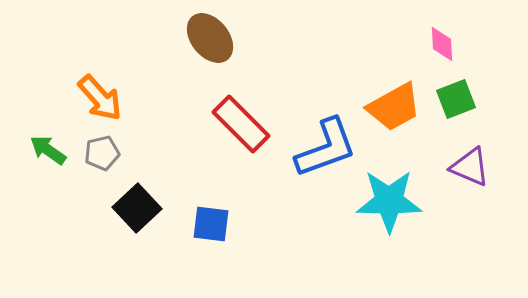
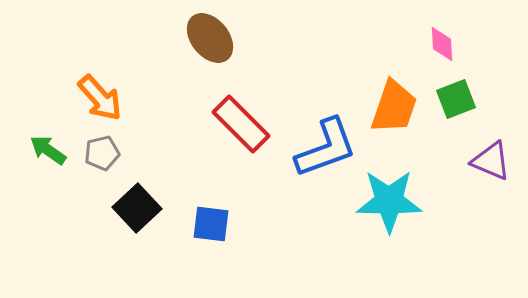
orange trapezoid: rotated 42 degrees counterclockwise
purple triangle: moved 21 px right, 6 px up
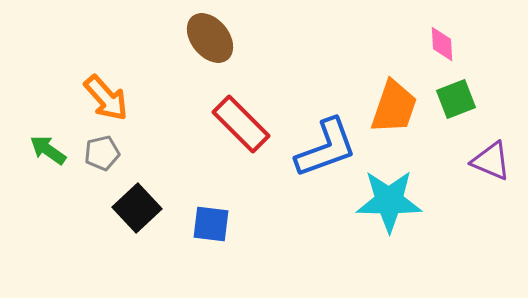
orange arrow: moved 6 px right
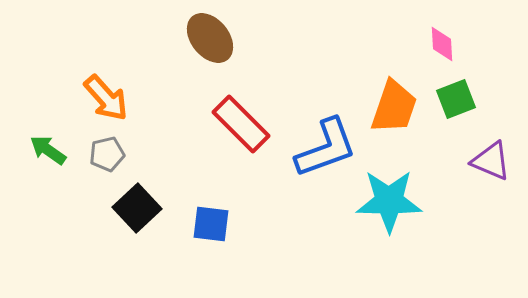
gray pentagon: moved 5 px right, 1 px down
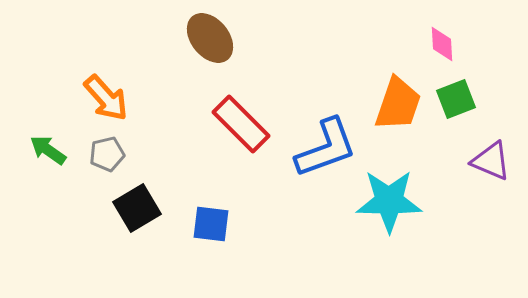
orange trapezoid: moved 4 px right, 3 px up
black square: rotated 12 degrees clockwise
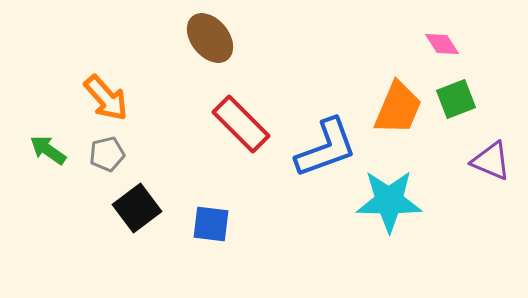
pink diamond: rotated 30 degrees counterclockwise
orange trapezoid: moved 4 px down; rotated 4 degrees clockwise
black square: rotated 6 degrees counterclockwise
